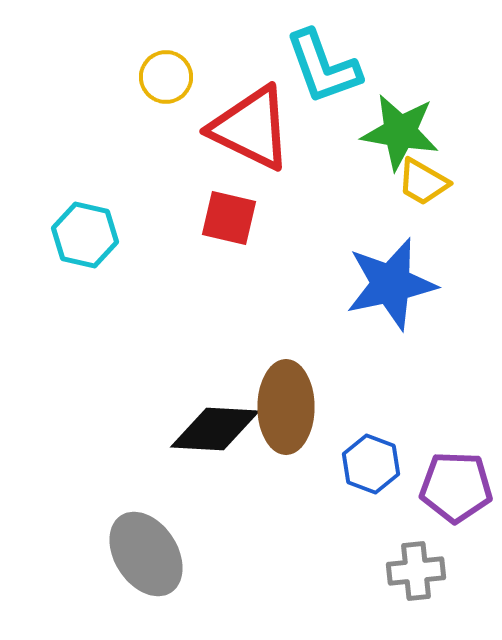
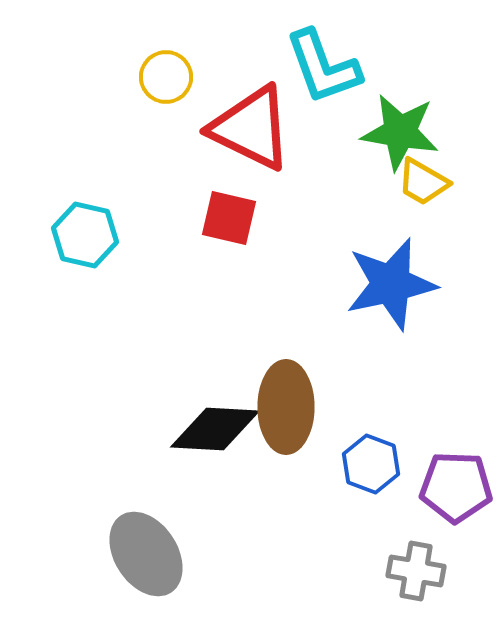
gray cross: rotated 16 degrees clockwise
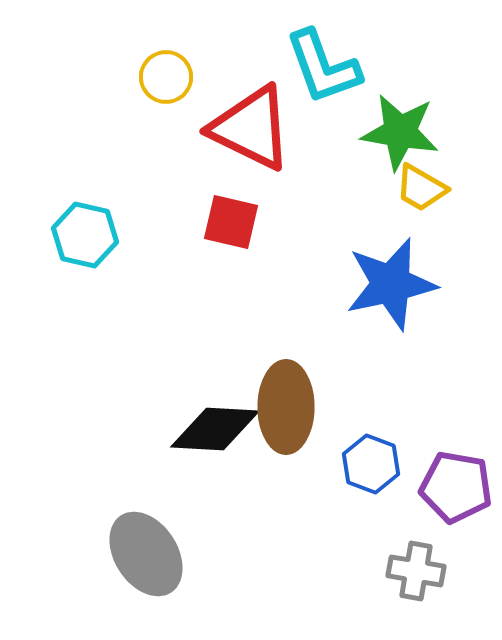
yellow trapezoid: moved 2 px left, 6 px down
red square: moved 2 px right, 4 px down
purple pentagon: rotated 8 degrees clockwise
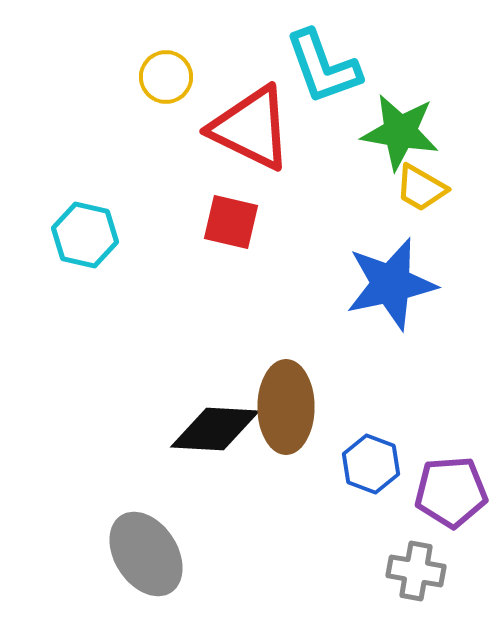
purple pentagon: moved 5 px left, 5 px down; rotated 14 degrees counterclockwise
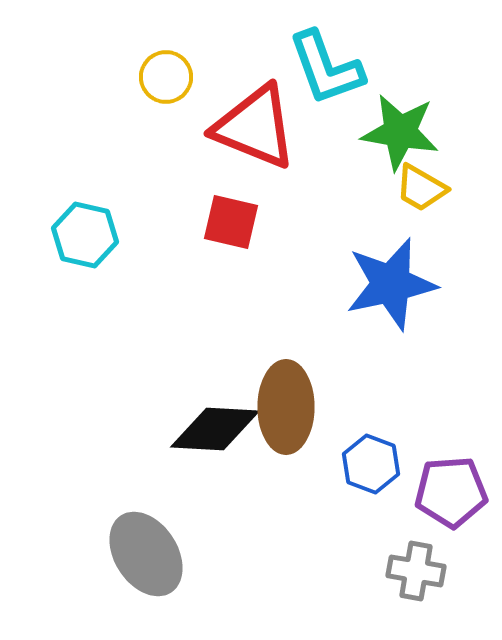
cyan L-shape: moved 3 px right, 1 px down
red triangle: moved 4 px right, 1 px up; rotated 4 degrees counterclockwise
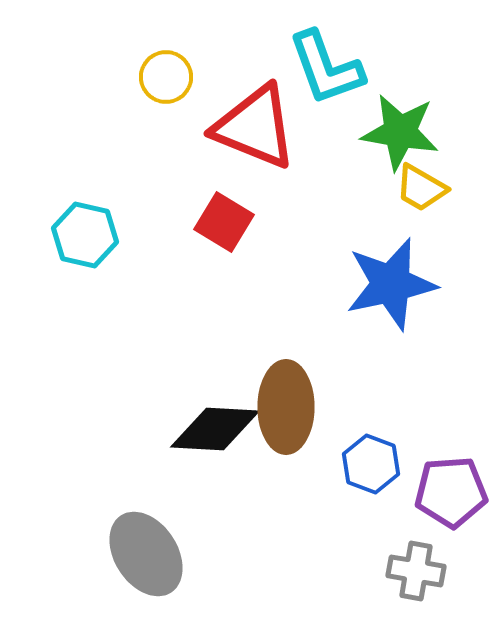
red square: moved 7 px left; rotated 18 degrees clockwise
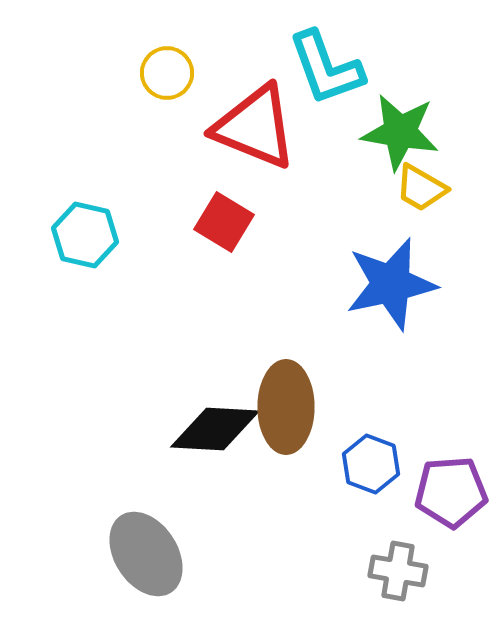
yellow circle: moved 1 px right, 4 px up
gray cross: moved 18 px left
